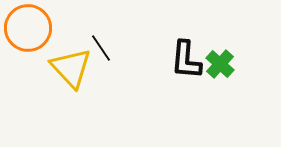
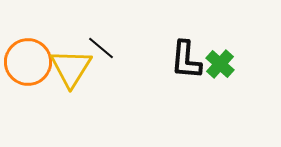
orange circle: moved 34 px down
black line: rotated 16 degrees counterclockwise
yellow triangle: rotated 15 degrees clockwise
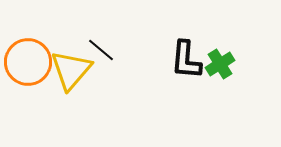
black line: moved 2 px down
green cross: rotated 16 degrees clockwise
yellow triangle: moved 2 px down; rotated 9 degrees clockwise
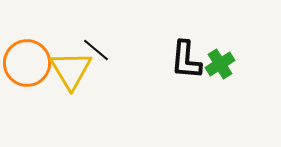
black line: moved 5 px left
orange circle: moved 1 px left, 1 px down
yellow triangle: rotated 12 degrees counterclockwise
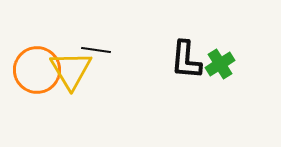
black line: rotated 32 degrees counterclockwise
orange circle: moved 10 px right, 7 px down
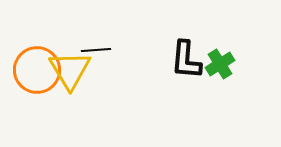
black line: rotated 12 degrees counterclockwise
yellow triangle: moved 1 px left
